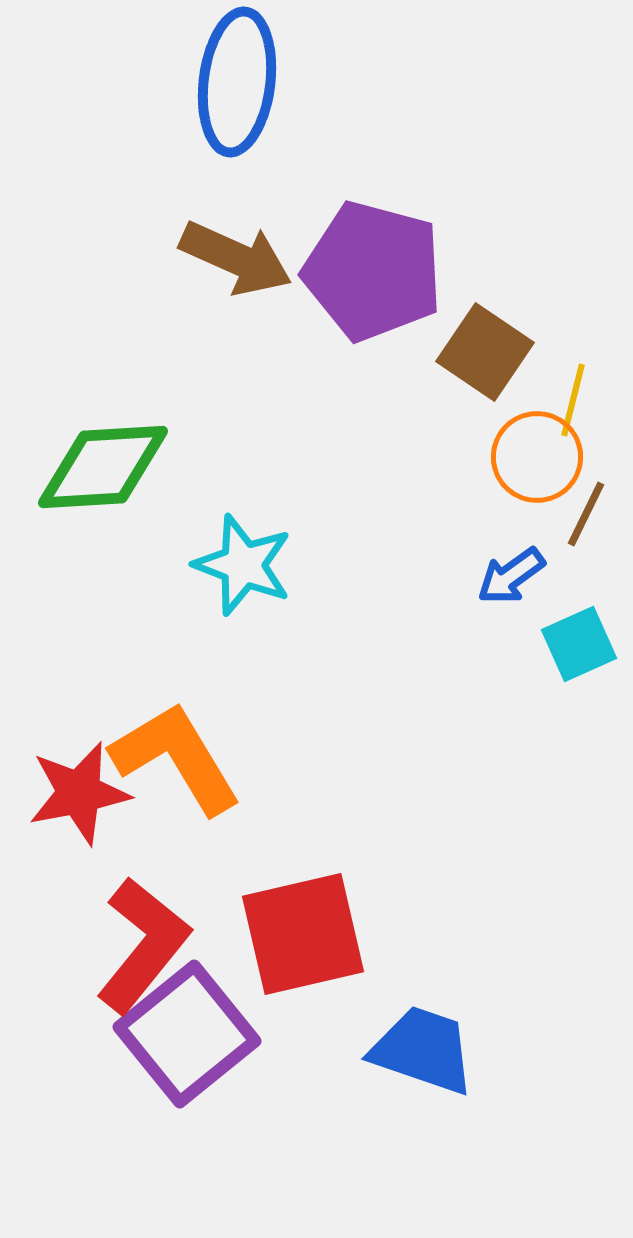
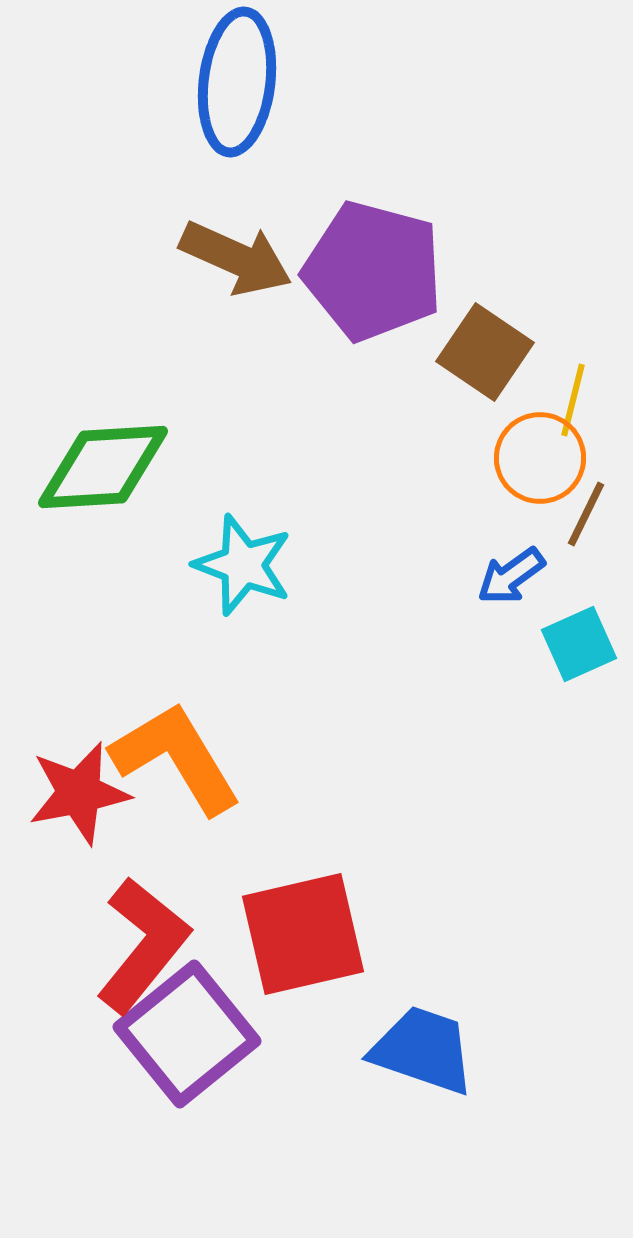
orange circle: moved 3 px right, 1 px down
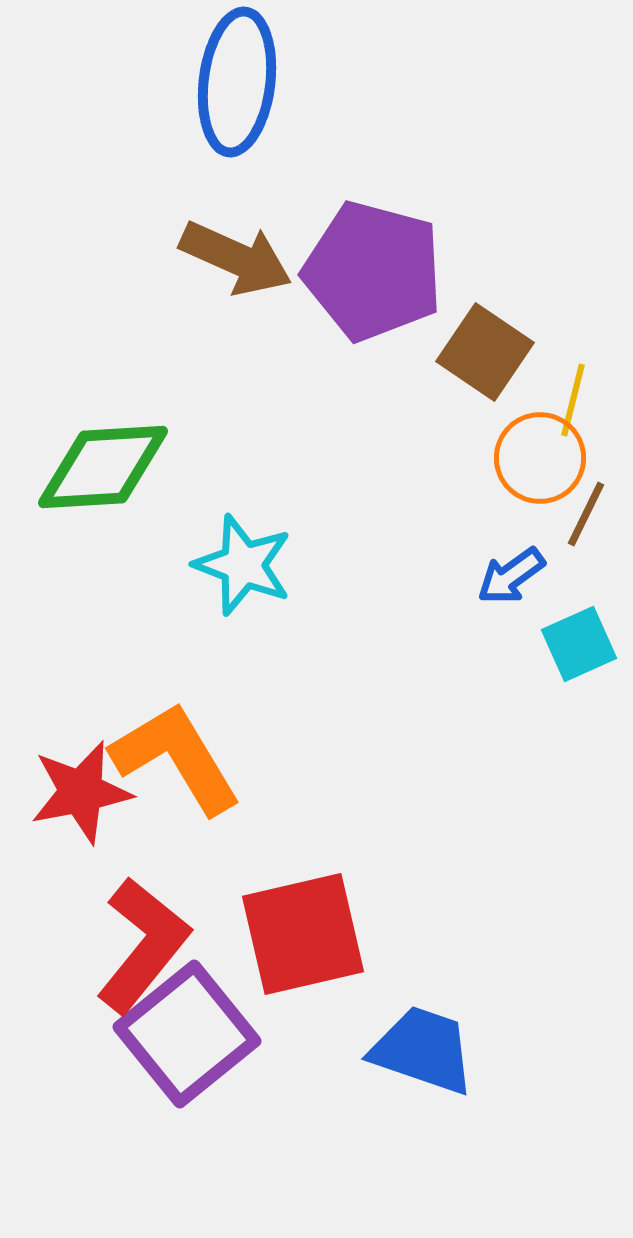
red star: moved 2 px right, 1 px up
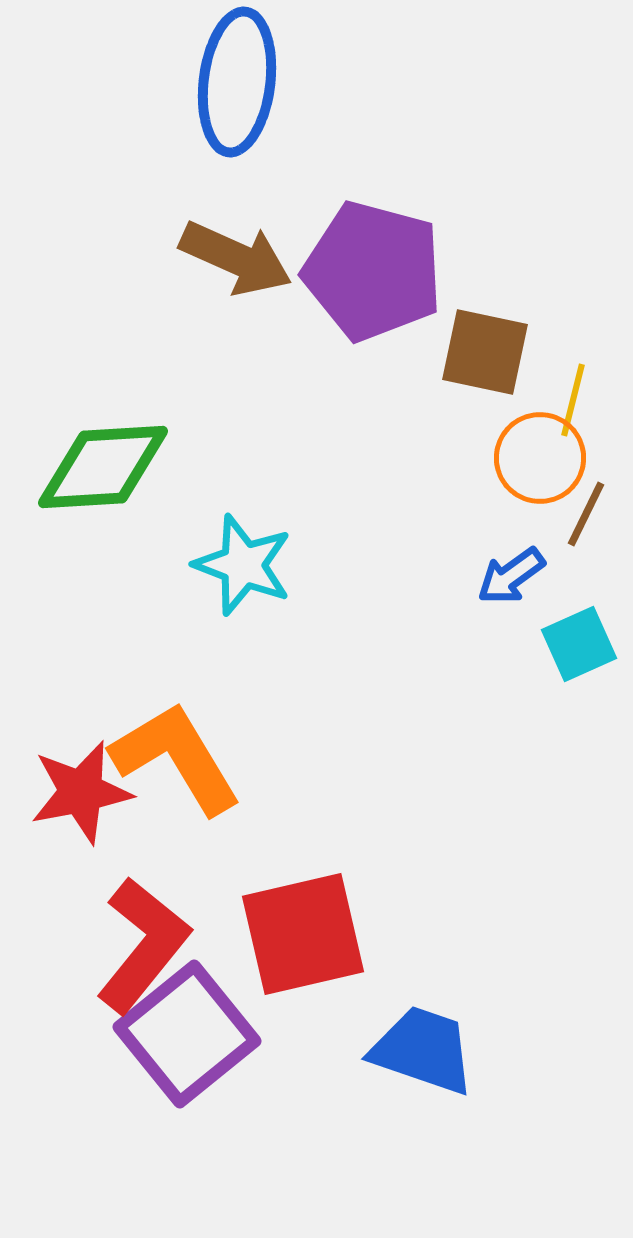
brown square: rotated 22 degrees counterclockwise
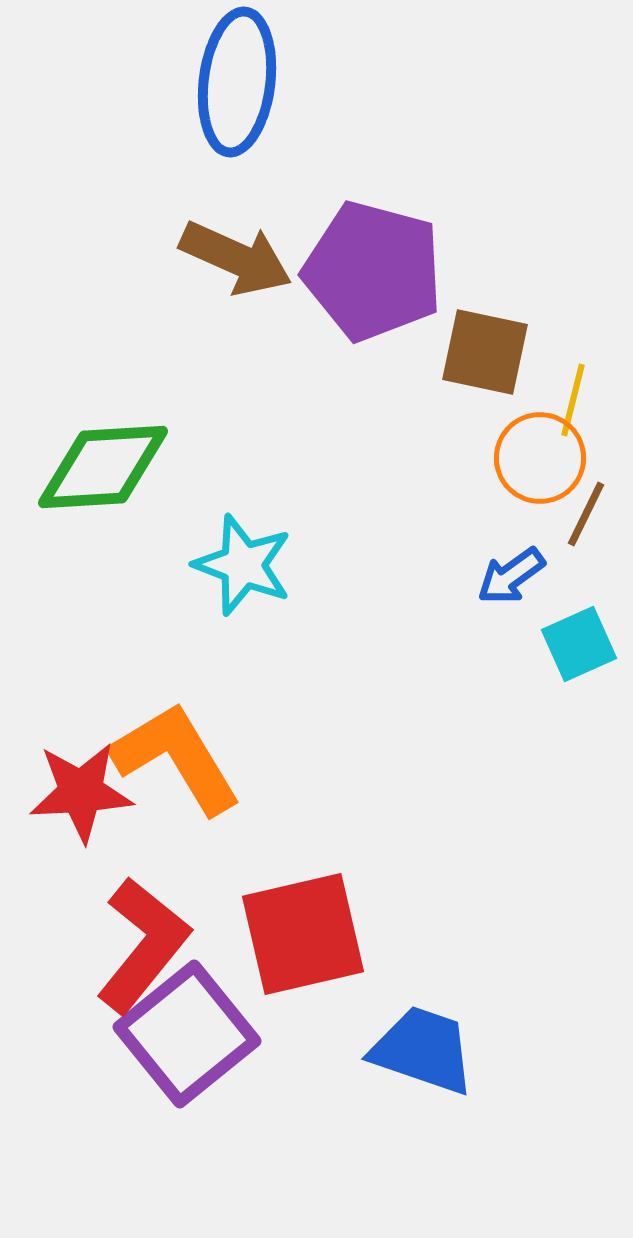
red star: rotated 8 degrees clockwise
